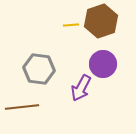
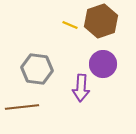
yellow line: moved 1 px left; rotated 28 degrees clockwise
gray hexagon: moved 2 px left
purple arrow: rotated 24 degrees counterclockwise
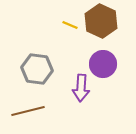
brown hexagon: rotated 16 degrees counterclockwise
brown line: moved 6 px right, 4 px down; rotated 8 degrees counterclockwise
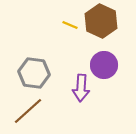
purple circle: moved 1 px right, 1 px down
gray hexagon: moved 3 px left, 4 px down
brown line: rotated 28 degrees counterclockwise
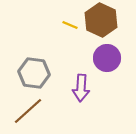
brown hexagon: moved 1 px up
purple circle: moved 3 px right, 7 px up
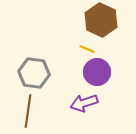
yellow line: moved 17 px right, 24 px down
purple circle: moved 10 px left, 14 px down
purple arrow: moved 3 px right, 15 px down; rotated 68 degrees clockwise
brown line: rotated 40 degrees counterclockwise
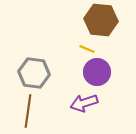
brown hexagon: rotated 20 degrees counterclockwise
